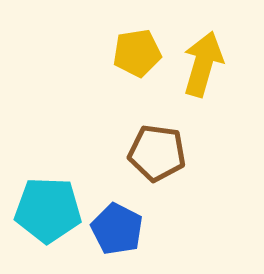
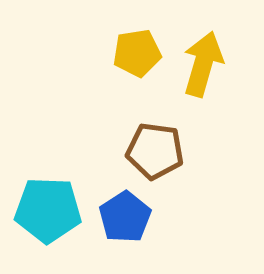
brown pentagon: moved 2 px left, 2 px up
blue pentagon: moved 8 px right, 12 px up; rotated 12 degrees clockwise
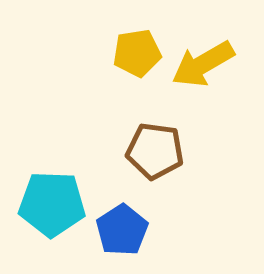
yellow arrow: rotated 136 degrees counterclockwise
cyan pentagon: moved 4 px right, 6 px up
blue pentagon: moved 3 px left, 13 px down
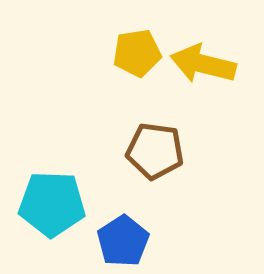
yellow arrow: rotated 44 degrees clockwise
blue pentagon: moved 1 px right, 11 px down
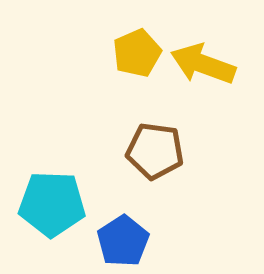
yellow pentagon: rotated 15 degrees counterclockwise
yellow arrow: rotated 6 degrees clockwise
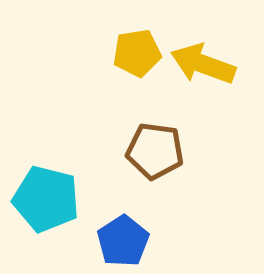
yellow pentagon: rotated 15 degrees clockwise
cyan pentagon: moved 6 px left, 5 px up; rotated 12 degrees clockwise
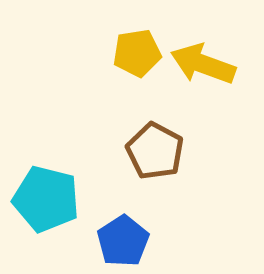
brown pentagon: rotated 20 degrees clockwise
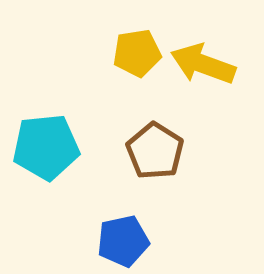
brown pentagon: rotated 4 degrees clockwise
cyan pentagon: moved 52 px up; rotated 20 degrees counterclockwise
blue pentagon: rotated 21 degrees clockwise
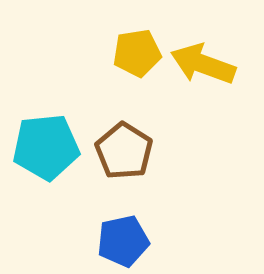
brown pentagon: moved 31 px left
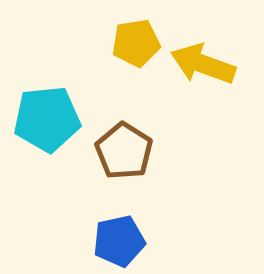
yellow pentagon: moved 1 px left, 10 px up
cyan pentagon: moved 1 px right, 28 px up
blue pentagon: moved 4 px left
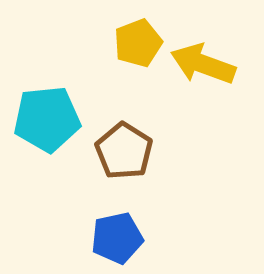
yellow pentagon: moved 2 px right; rotated 12 degrees counterclockwise
blue pentagon: moved 2 px left, 3 px up
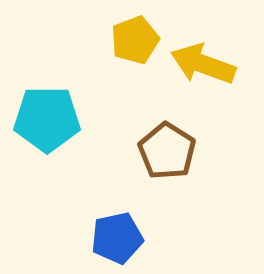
yellow pentagon: moved 3 px left, 3 px up
cyan pentagon: rotated 6 degrees clockwise
brown pentagon: moved 43 px right
